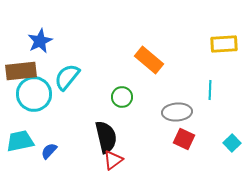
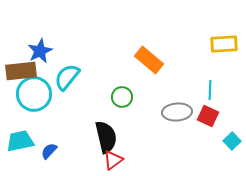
blue star: moved 10 px down
red square: moved 24 px right, 23 px up
cyan square: moved 2 px up
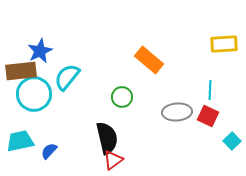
black semicircle: moved 1 px right, 1 px down
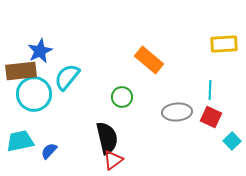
red square: moved 3 px right, 1 px down
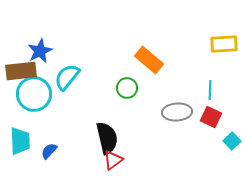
green circle: moved 5 px right, 9 px up
cyan trapezoid: rotated 100 degrees clockwise
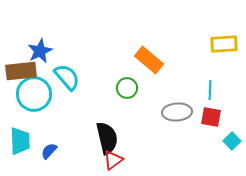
cyan semicircle: rotated 100 degrees clockwise
red square: rotated 15 degrees counterclockwise
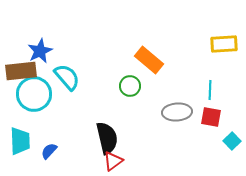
green circle: moved 3 px right, 2 px up
red triangle: moved 1 px down
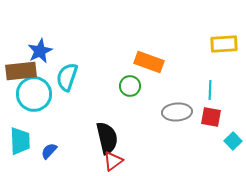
orange rectangle: moved 2 px down; rotated 20 degrees counterclockwise
cyan semicircle: rotated 120 degrees counterclockwise
cyan square: moved 1 px right
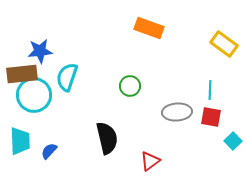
yellow rectangle: rotated 40 degrees clockwise
blue star: rotated 20 degrees clockwise
orange rectangle: moved 34 px up
brown rectangle: moved 1 px right, 3 px down
cyan circle: moved 1 px down
red triangle: moved 37 px right
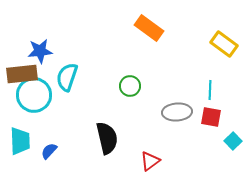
orange rectangle: rotated 16 degrees clockwise
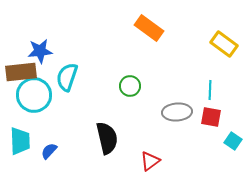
brown rectangle: moved 1 px left, 2 px up
cyan square: rotated 12 degrees counterclockwise
